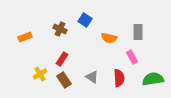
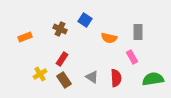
red semicircle: moved 3 px left
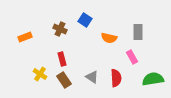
red rectangle: rotated 48 degrees counterclockwise
yellow cross: rotated 24 degrees counterclockwise
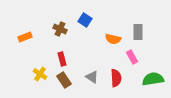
orange semicircle: moved 4 px right, 1 px down
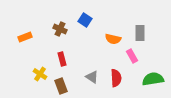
gray rectangle: moved 2 px right, 1 px down
pink rectangle: moved 1 px up
brown rectangle: moved 3 px left, 6 px down; rotated 14 degrees clockwise
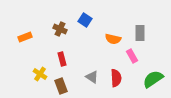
green semicircle: rotated 25 degrees counterclockwise
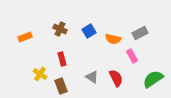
blue square: moved 4 px right, 11 px down; rotated 24 degrees clockwise
gray rectangle: rotated 63 degrees clockwise
red semicircle: rotated 24 degrees counterclockwise
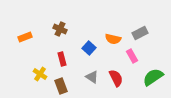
blue square: moved 17 px down; rotated 16 degrees counterclockwise
green semicircle: moved 2 px up
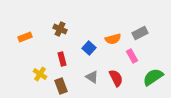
orange semicircle: rotated 28 degrees counterclockwise
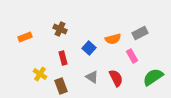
red rectangle: moved 1 px right, 1 px up
